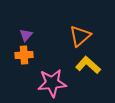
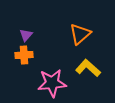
orange triangle: moved 2 px up
yellow L-shape: moved 3 px down
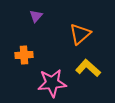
purple triangle: moved 10 px right, 19 px up
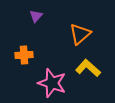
pink star: rotated 24 degrees clockwise
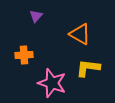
orange triangle: rotated 50 degrees counterclockwise
yellow L-shape: rotated 35 degrees counterclockwise
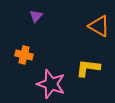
orange triangle: moved 19 px right, 8 px up
orange cross: rotated 18 degrees clockwise
pink star: moved 1 px left, 1 px down
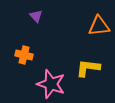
purple triangle: rotated 24 degrees counterclockwise
orange triangle: rotated 35 degrees counterclockwise
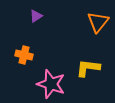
purple triangle: rotated 40 degrees clockwise
orange triangle: moved 1 px left, 4 px up; rotated 45 degrees counterclockwise
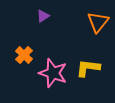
purple triangle: moved 7 px right
orange cross: rotated 30 degrees clockwise
pink star: moved 2 px right, 11 px up
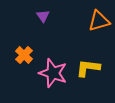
purple triangle: rotated 32 degrees counterclockwise
orange triangle: moved 1 px right, 1 px up; rotated 35 degrees clockwise
